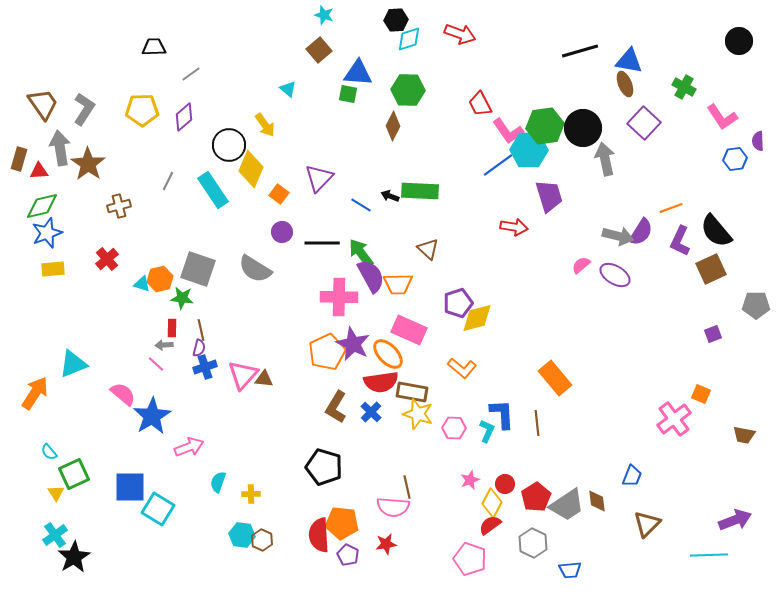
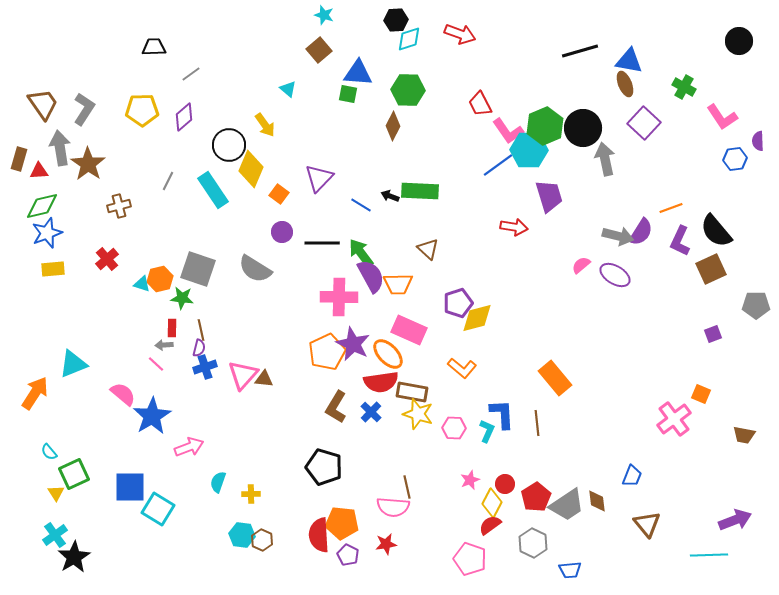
green hexagon at (545, 126): rotated 15 degrees counterclockwise
brown triangle at (647, 524): rotated 24 degrees counterclockwise
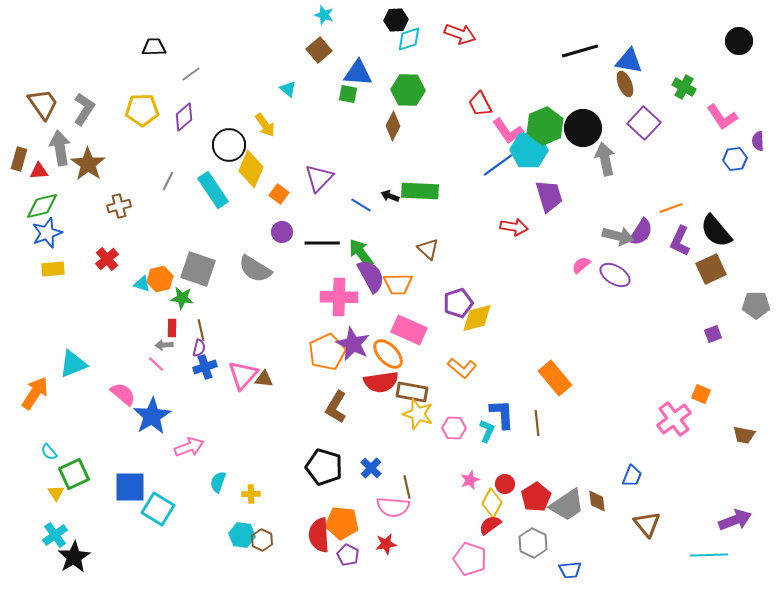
blue cross at (371, 412): moved 56 px down
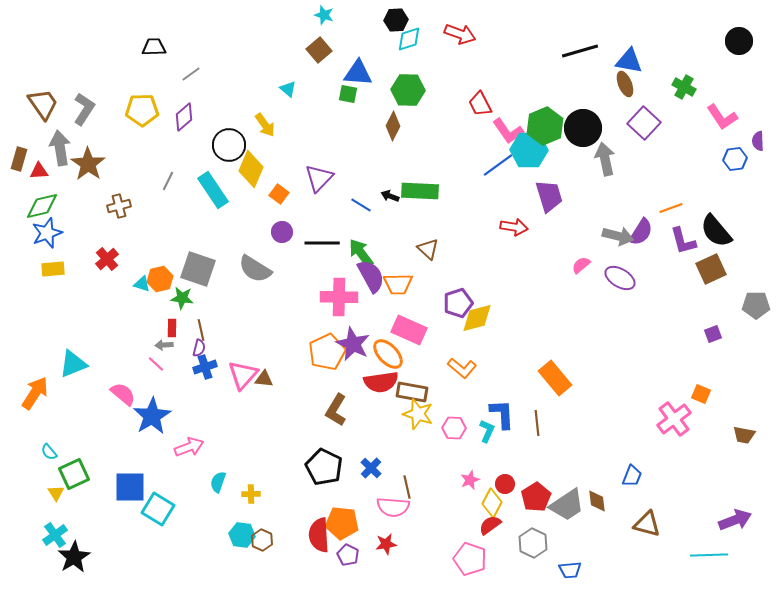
purple L-shape at (680, 241): moved 3 px right; rotated 40 degrees counterclockwise
purple ellipse at (615, 275): moved 5 px right, 3 px down
brown L-shape at (336, 407): moved 3 px down
black pentagon at (324, 467): rotated 9 degrees clockwise
brown triangle at (647, 524): rotated 36 degrees counterclockwise
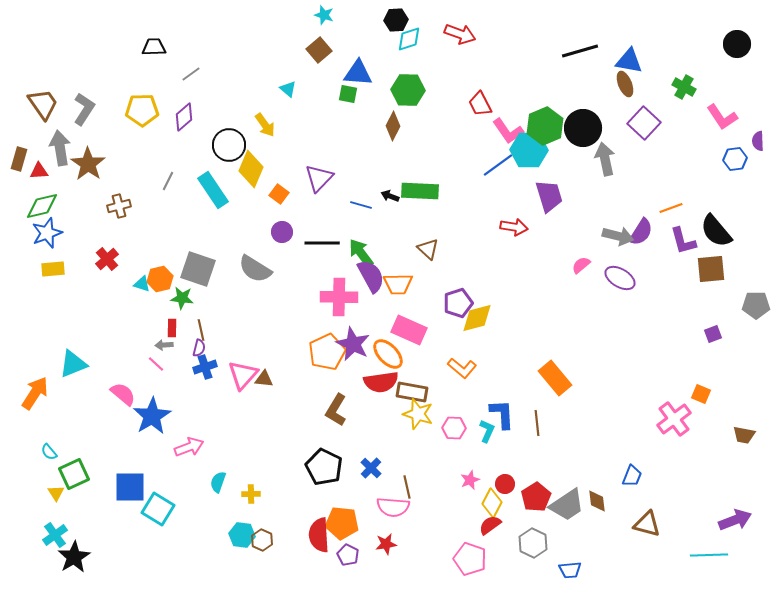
black circle at (739, 41): moved 2 px left, 3 px down
blue line at (361, 205): rotated 15 degrees counterclockwise
brown square at (711, 269): rotated 20 degrees clockwise
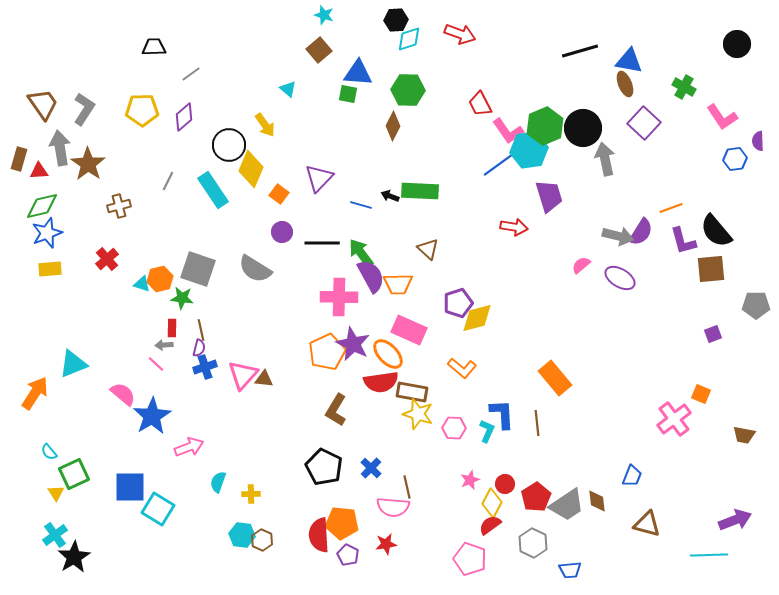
cyan hexagon at (529, 150): rotated 9 degrees counterclockwise
yellow rectangle at (53, 269): moved 3 px left
